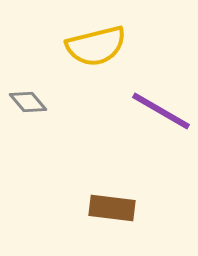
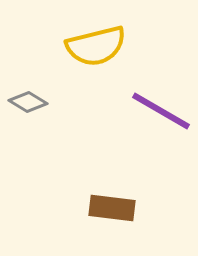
gray diamond: rotated 18 degrees counterclockwise
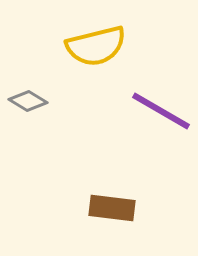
gray diamond: moved 1 px up
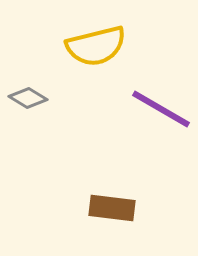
gray diamond: moved 3 px up
purple line: moved 2 px up
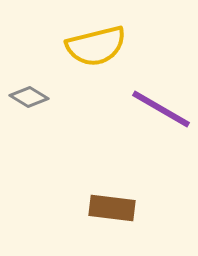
gray diamond: moved 1 px right, 1 px up
